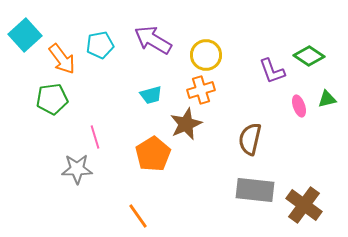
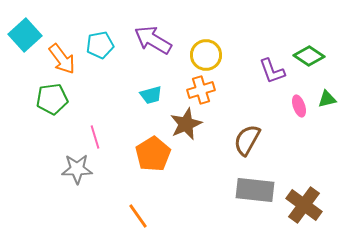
brown semicircle: moved 3 px left, 1 px down; rotated 16 degrees clockwise
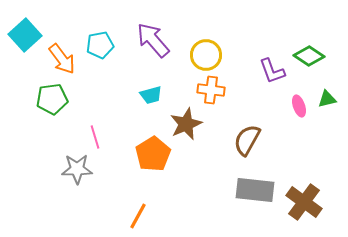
purple arrow: rotated 18 degrees clockwise
orange cross: moved 10 px right; rotated 24 degrees clockwise
brown cross: moved 3 px up
orange line: rotated 64 degrees clockwise
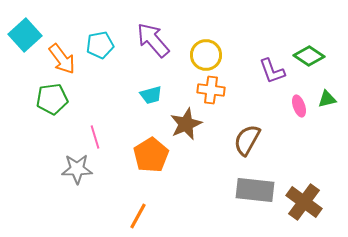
orange pentagon: moved 2 px left, 1 px down
